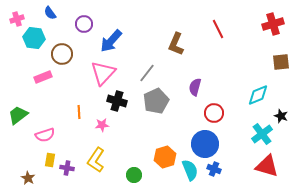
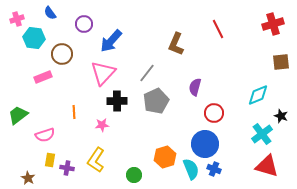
black cross: rotated 18 degrees counterclockwise
orange line: moved 5 px left
cyan semicircle: moved 1 px right, 1 px up
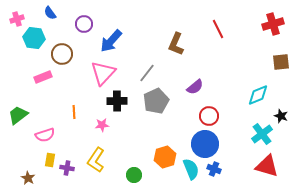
purple semicircle: rotated 144 degrees counterclockwise
red circle: moved 5 px left, 3 px down
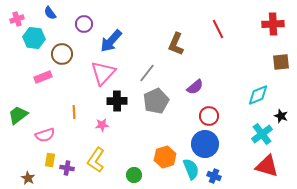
red cross: rotated 15 degrees clockwise
blue cross: moved 7 px down
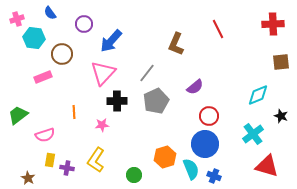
cyan cross: moved 9 px left
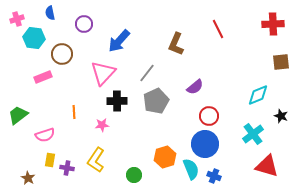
blue semicircle: rotated 24 degrees clockwise
blue arrow: moved 8 px right
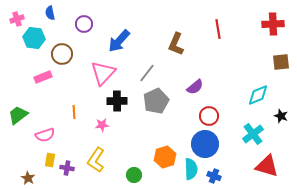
red line: rotated 18 degrees clockwise
cyan semicircle: rotated 20 degrees clockwise
